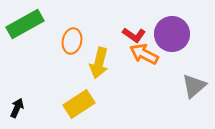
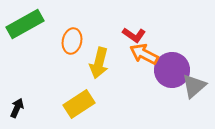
purple circle: moved 36 px down
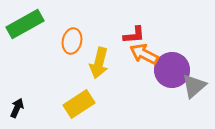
red L-shape: rotated 40 degrees counterclockwise
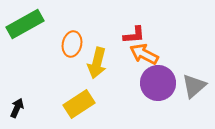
orange ellipse: moved 3 px down
yellow arrow: moved 2 px left
purple circle: moved 14 px left, 13 px down
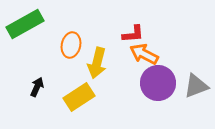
red L-shape: moved 1 px left, 1 px up
orange ellipse: moved 1 px left, 1 px down
gray triangle: moved 2 px right; rotated 20 degrees clockwise
yellow rectangle: moved 7 px up
black arrow: moved 20 px right, 21 px up
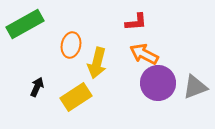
red L-shape: moved 3 px right, 12 px up
gray triangle: moved 1 px left, 1 px down
yellow rectangle: moved 3 px left
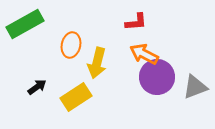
purple circle: moved 1 px left, 6 px up
black arrow: rotated 30 degrees clockwise
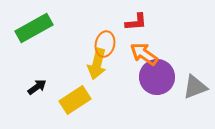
green rectangle: moved 9 px right, 4 px down
orange ellipse: moved 34 px right, 1 px up
orange arrow: rotated 8 degrees clockwise
yellow arrow: moved 1 px down
yellow rectangle: moved 1 px left, 3 px down
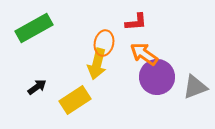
orange ellipse: moved 1 px left, 1 px up
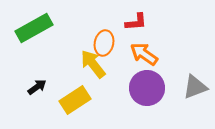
yellow arrow: moved 4 px left; rotated 128 degrees clockwise
purple circle: moved 10 px left, 11 px down
